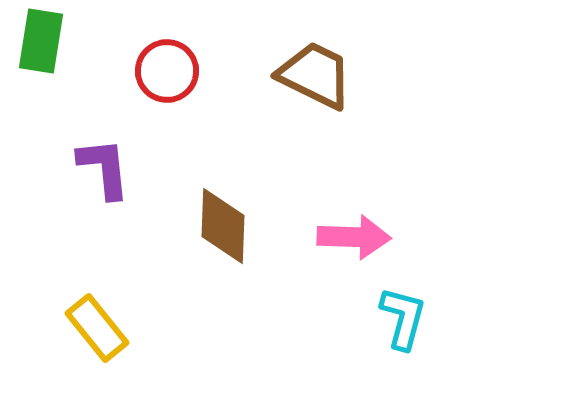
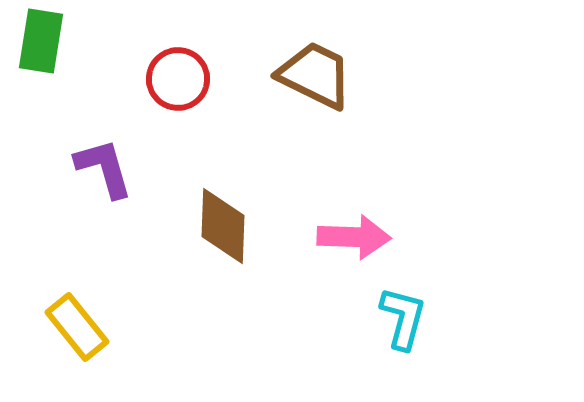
red circle: moved 11 px right, 8 px down
purple L-shape: rotated 10 degrees counterclockwise
yellow rectangle: moved 20 px left, 1 px up
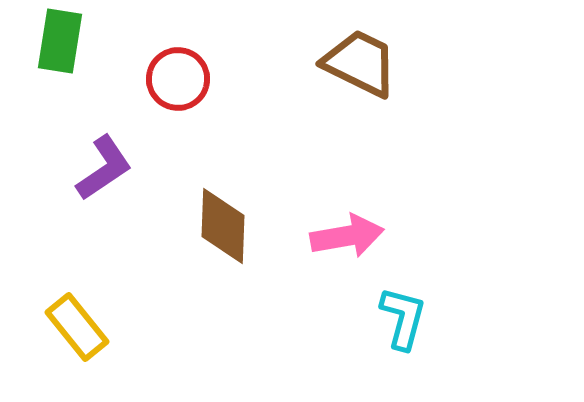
green rectangle: moved 19 px right
brown trapezoid: moved 45 px right, 12 px up
purple L-shape: rotated 72 degrees clockwise
pink arrow: moved 7 px left, 1 px up; rotated 12 degrees counterclockwise
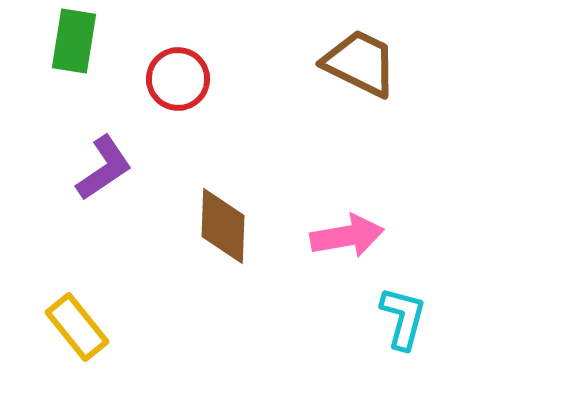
green rectangle: moved 14 px right
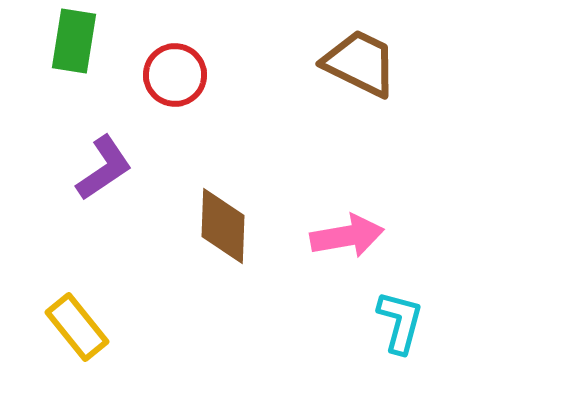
red circle: moved 3 px left, 4 px up
cyan L-shape: moved 3 px left, 4 px down
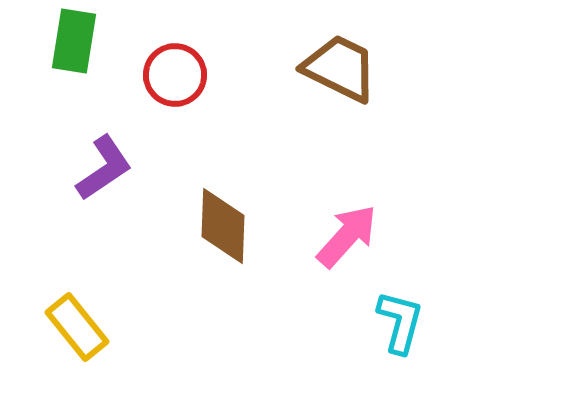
brown trapezoid: moved 20 px left, 5 px down
pink arrow: rotated 38 degrees counterclockwise
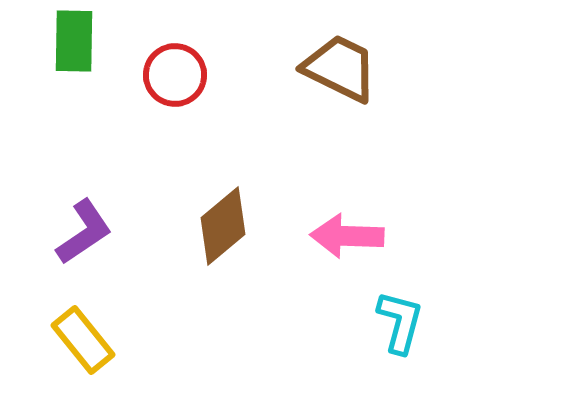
green rectangle: rotated 8 degrees counterclockwise
purple L-shape: moved 20 px left, 64 px down
brown diamond: rotated 48 degrees clockwise
pink arrow: rotated 130 degrees counterclockwise
yellow rectangle: moved 6 px right, 13 px down
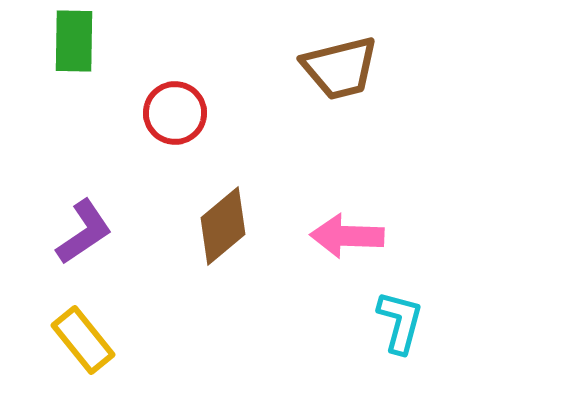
brown trapezoid: rotated 140 degrees clockwise
red circle: moved 38 px down
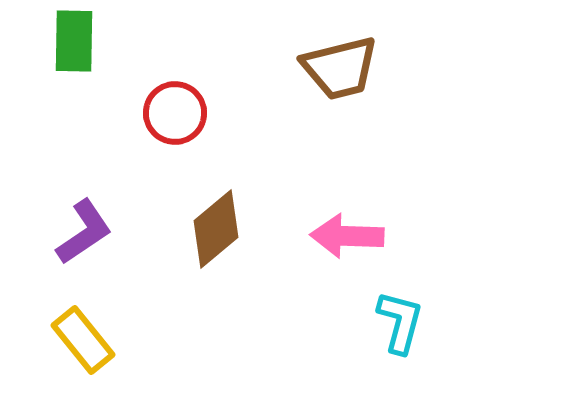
brown diamond: moved 7 px left, 3 px down
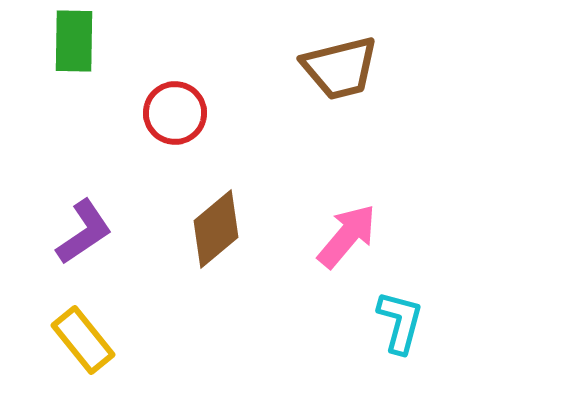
pink arrow: rotated 128 degrees clockwise
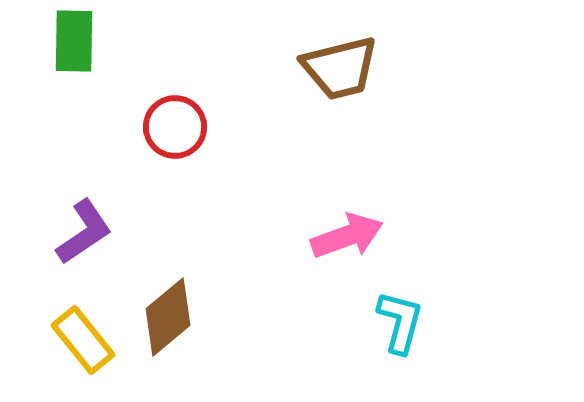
red circle: moved 14 px down
brown diamond: moved 48 px left, 88 px down
pink arrow: rotated 30 degrees clockwise
